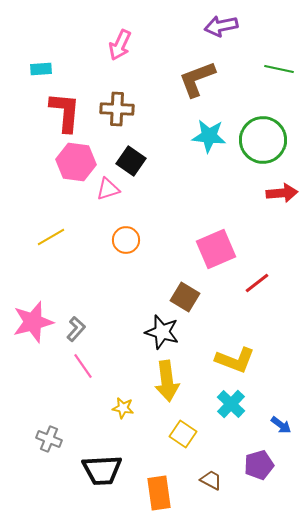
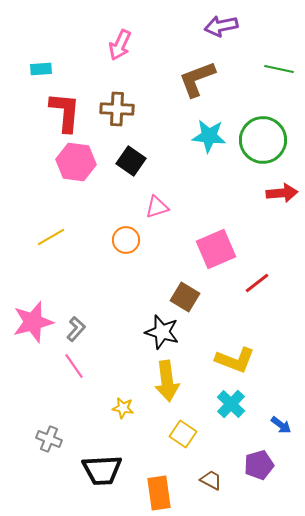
pink triangle: moved 49 px right, 18 px down
pink line: moved 9 px left
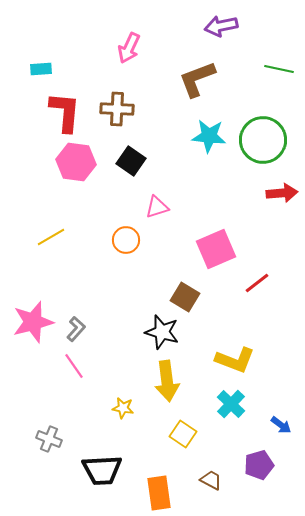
pink arrow: moved 9 px right, 3 px down
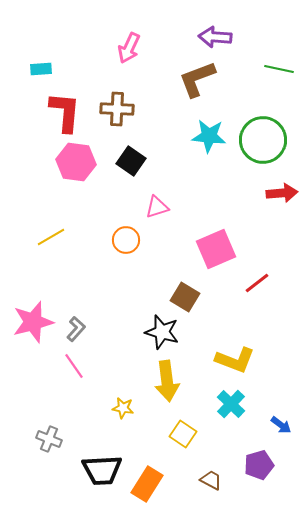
purple arrow: moved 6 px left, 11 px down; rotated 16 degrees clockwise
orange rectangle: moved 12 px left, 9 px up; rotated 40 degrees clockwise
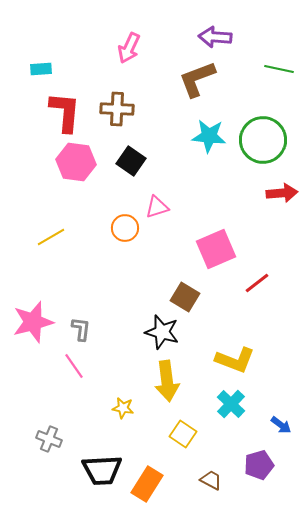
orange circle: moved 1 px left, 12 px up
gray L-shape: moved 5 px right; rotated 35 degrees counterclockwise
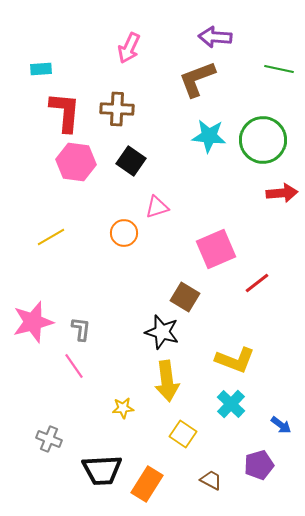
orange circle: moved 1 px left, 5 px down
yellow star: rotated 15 degrees counterclockwise
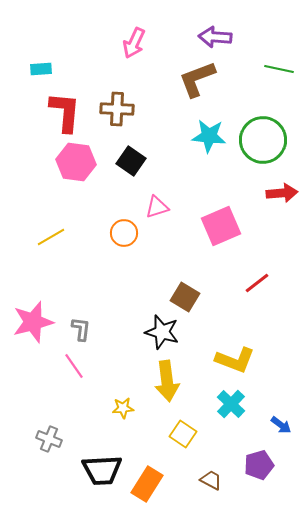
pink arrow: moved 5 px right, 5 px up
pink square: moved 5 px right, 23 px up
